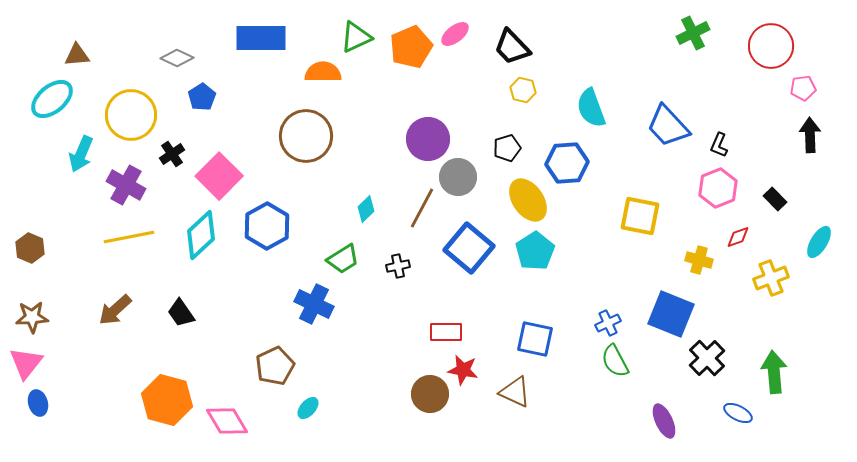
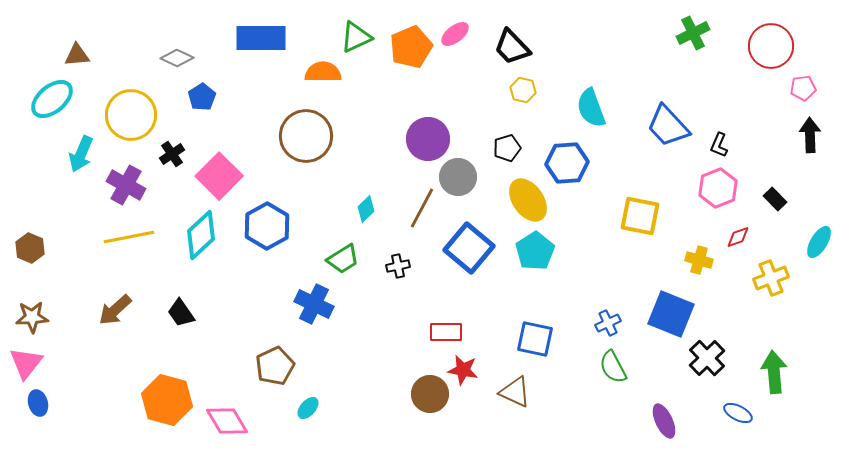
green semicircle at (615, 361): moved 2 px left, 6 px down
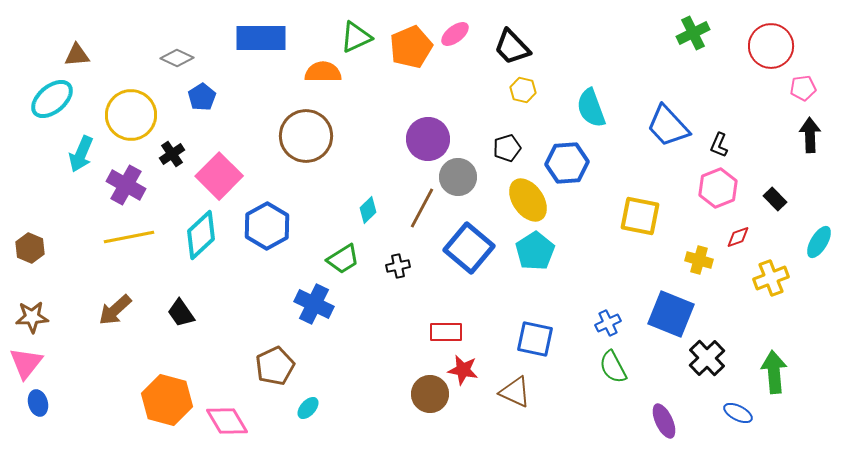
cyan diamond at (366, 209): moved 2 px right, 1 px down
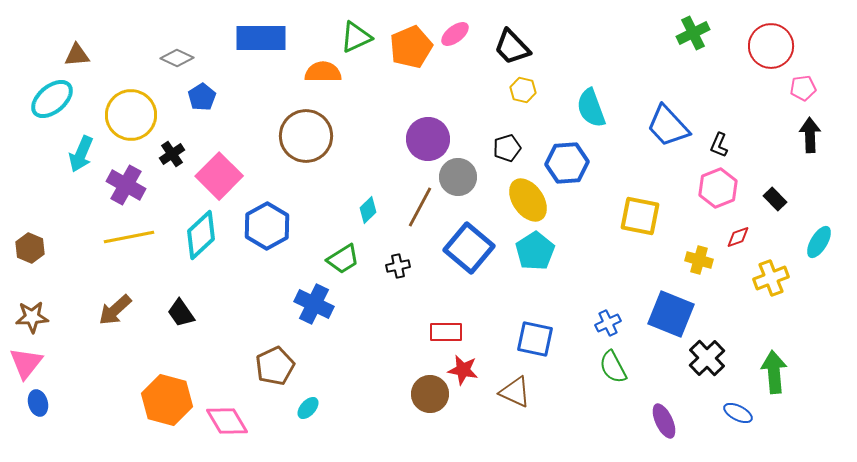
brown line at (422, 208): moved 2 px left, 1 px up
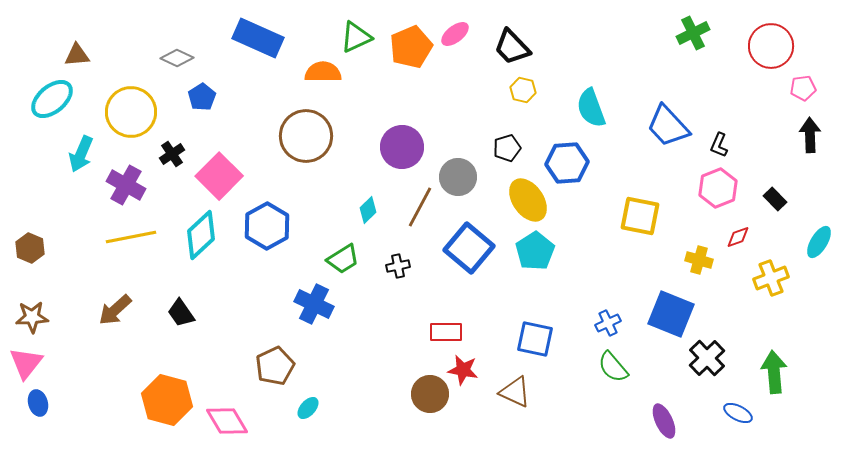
blue rectangle at (261, 38): moved 3 px left; rotated 24 degrees clockwise
yellow circle at (131, 115): moved 3 px up
purple circle at (428, 139): moved 26 px left, 8 px down
yellow line at (129, 237): moved 2 px right
green semicircle at (613, 367): rotated 12 degrees counterclockwise
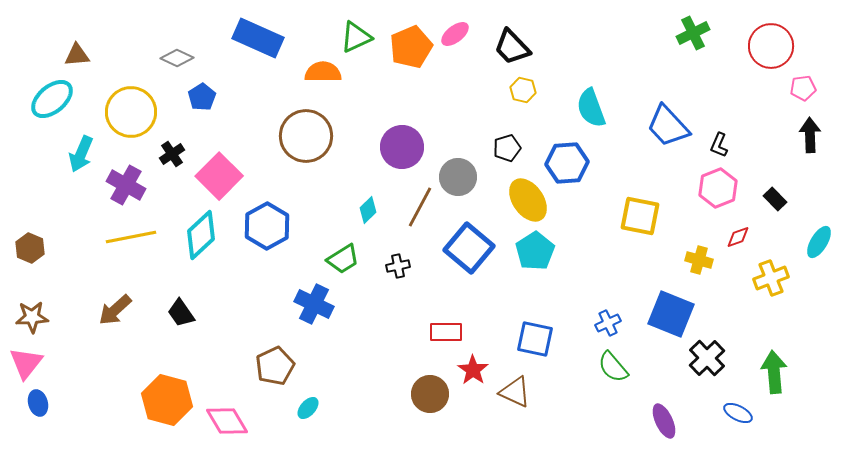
red star at (463, 370): moved 10 px right; rotated 24 degrees clockwise
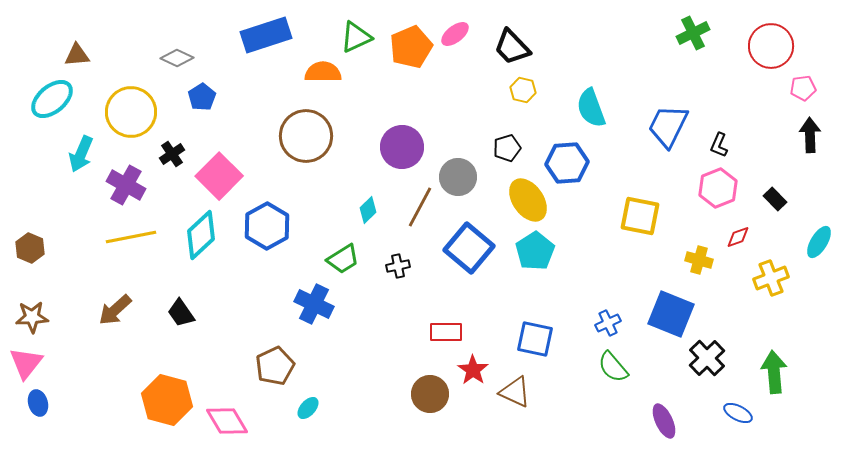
blue rectangle at (258, 38): moved 8 px right, 3 px up; rotated 42 degrees counterclockwise
blue trapezoid at (668, 126): rotated 69 degrees clockwise
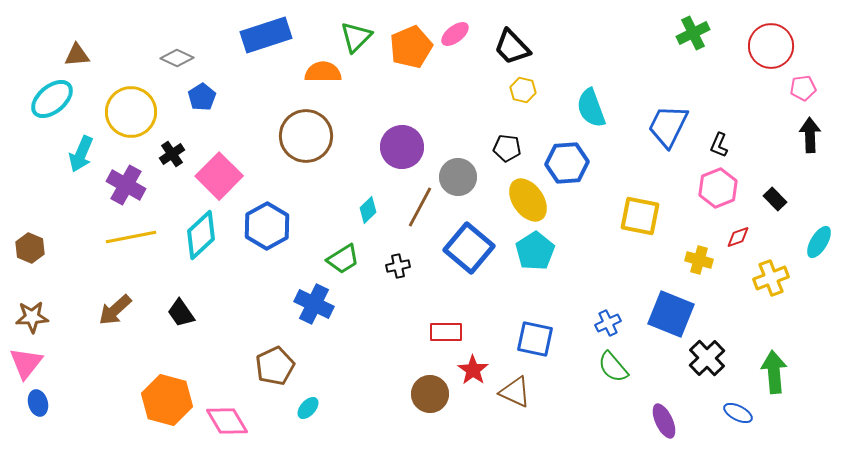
green triangle at (356, 37): rotated 20 degrees counterclockwise
black pentagon at (507, 148): rotated 24 degrees clockwise
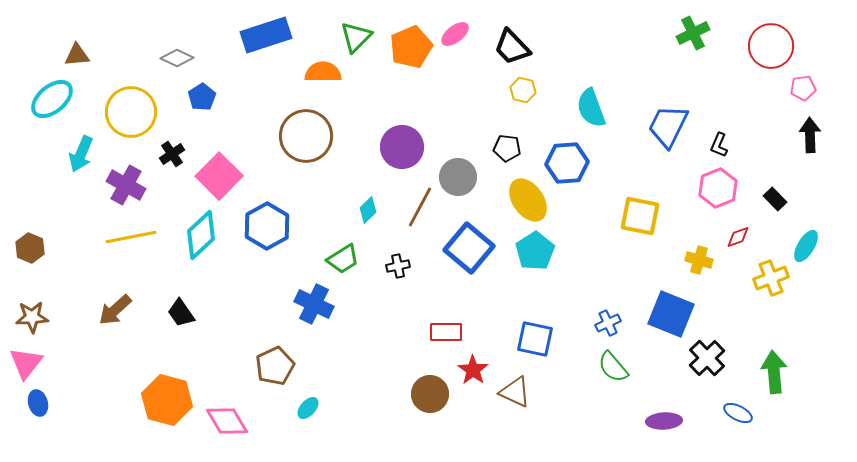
cyan ellipse at (819, 242): moved 13 px left, 4 px down
purple ellipse at (664, 421): rotated 68 degrees counterclockwise
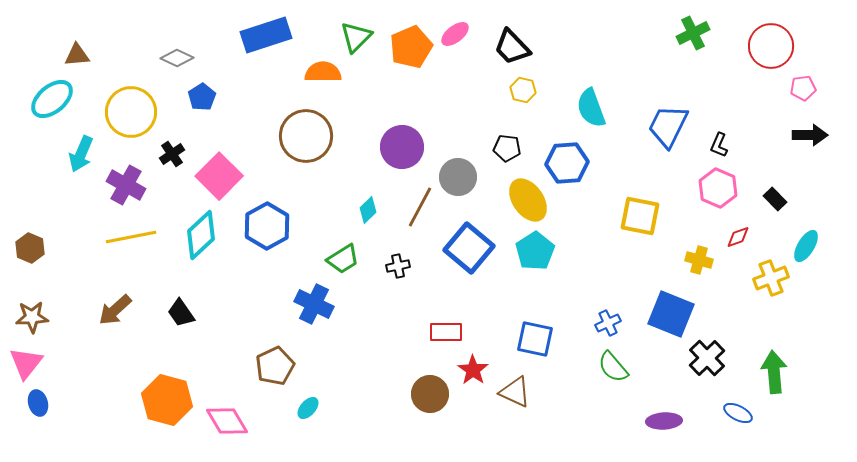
black arrow at (810, 135): rotated 92 degrees clockwise
pink hexagon at (718, 188): rotated 15 degrees counterclockwise
